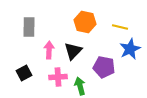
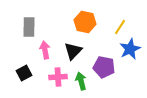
yellow line: rotated 70 degrees counterclockwise
pink arrow: moved 4 px left; rotated 12 degrees counterclockwise
green arrow: moved 1 px right, 5 px up
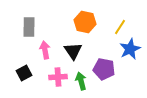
black triangle: rotated 18 degrees counterclockwise
purple pentagon: moved 2 px down
